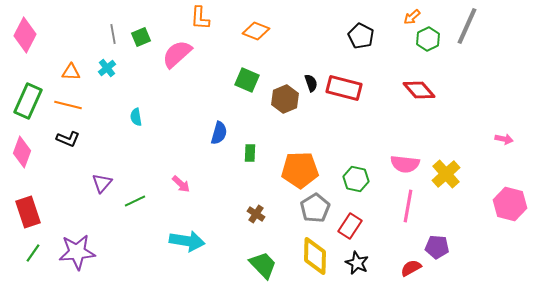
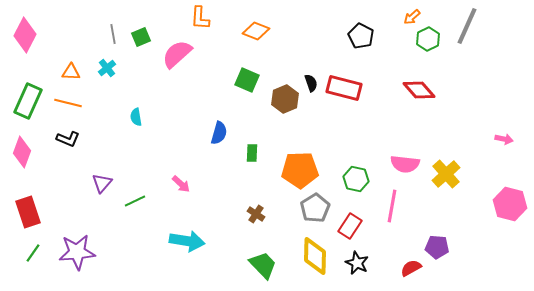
orange line at (68, 105): moved 2 px up
green rectangle at (250, 153): moved 2 px right
pink line at (408, 206): moved 16 px left
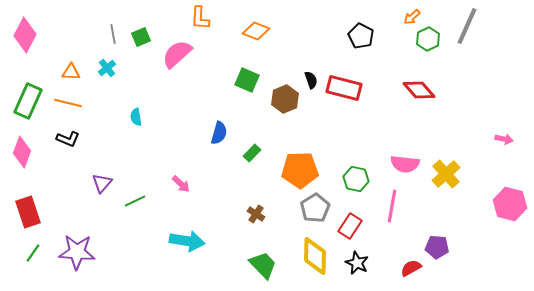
black semicircle at (311, 83): moved 3 px up
green rectangle at (252, 153): rotated 42 degrees clockwise
purple star at (77, 252): rotated 9 degrees clockwise
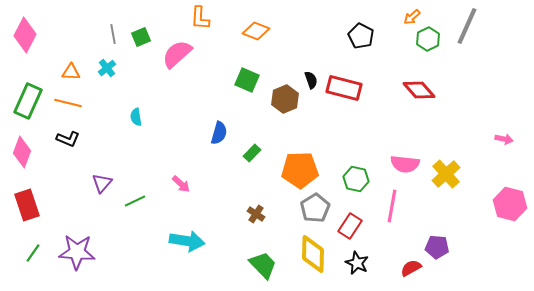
red rectangle at (28, 212): moved 1 px left, 7 px up
yellow diamond at (315, 256): moved 2 px left, 2 px up
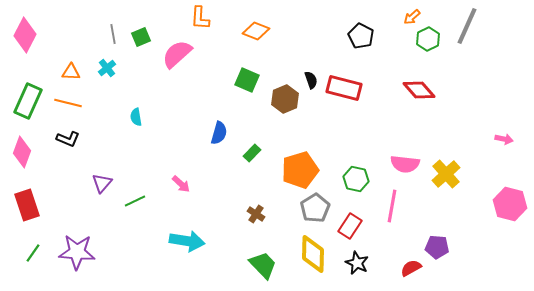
orange pentagon at (300, 170): rotated 15 degrees counterclockwise
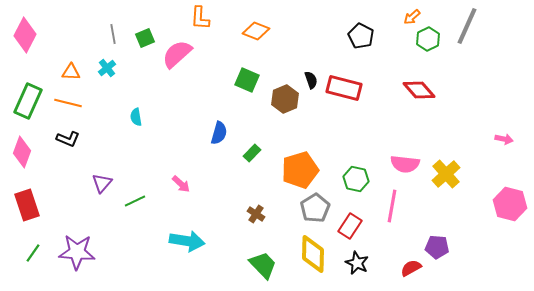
green square at (141, 37): moved 4 px right, 1 px down
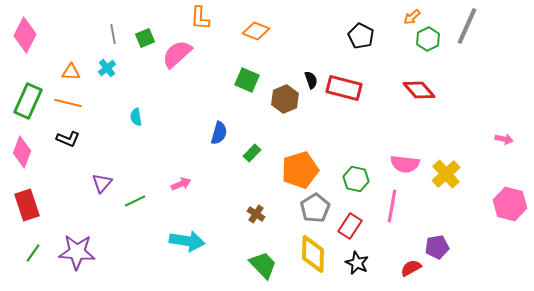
pink arrow at (181, 184): rotated 66 degrees counterclockwise
purple pentagon at (437, 247): rotated 15 degrees counterclockwise
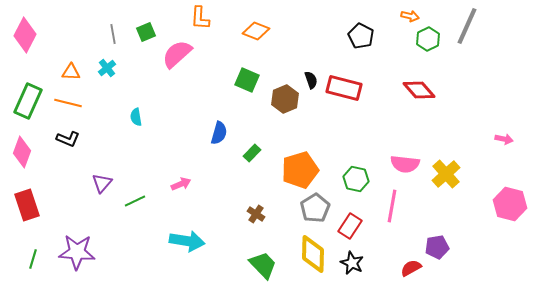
orange arrow at (412, 17): moved 2 px left, 1 px up; rotated 126 degrees counterclockwise
green square at (145, 38): moved 1 px right, 6 px up
green line at (33, 253): moved 6 px down; rotated 18 degrees counterclockwise
black star at (357, 263): moved 5 px left
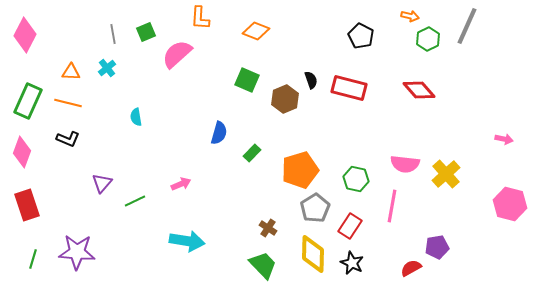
red rectangle at (344, 88): moved 5 px right
brown cross at (256, 214): moved 12 px right, 14 px down
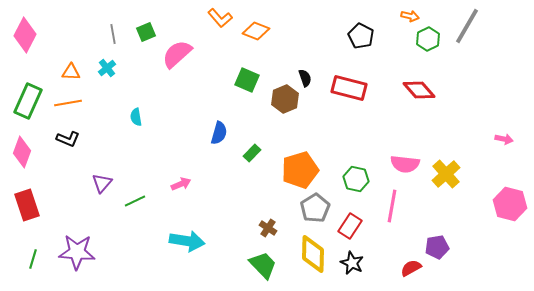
orange L-shape at (200, 18): moved 20 px right; rotated 45 degrees counterclockwise
gray line at (467, 26): rotated 6 degrees clockwise
black semicircle at (311, 80): moved 6 px left, 2 px up
orange line at (68, 103): rotated 24 degrees counterclockwise
